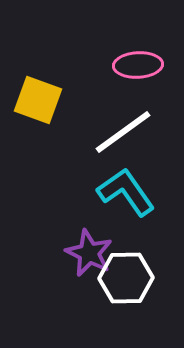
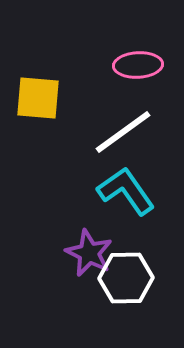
yellow square: moved 2 px up; rotated 15 degrees counterclockwise
cyan L-shape: moved 1 px up
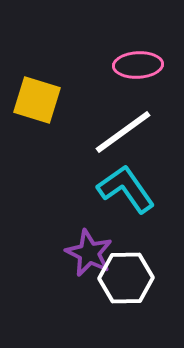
yellow square: moved 1 px left, 2 px down; rotated 12 degrees clockwise
cyan L-shape: moved 2 px up
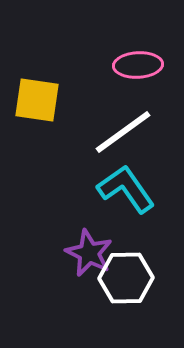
yellow square: rotated 9 degrees counterclockwise
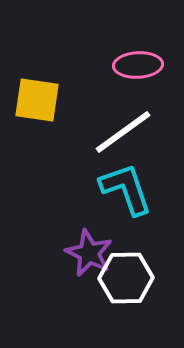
cyan L-shape: rotated 16 degrees clockwise
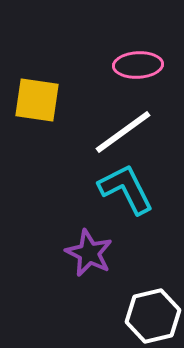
cyan L-shape: rotated 8 degrees counterclockwise
white hexagon: moved 27 px right, 38 px down; rotated 12 degrees counterclockwise
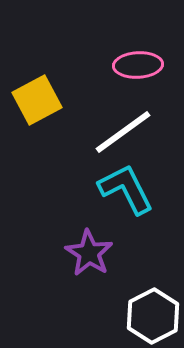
yellow square: rotated 36 degrees counterclockwise
purple star: rotated 6 degrees clockwise
white hexagon: rotated 14 degrees counterclockwise
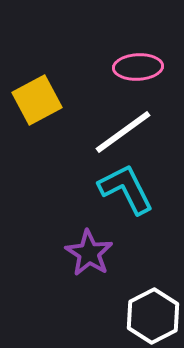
pink ellipse: moved 2 px down
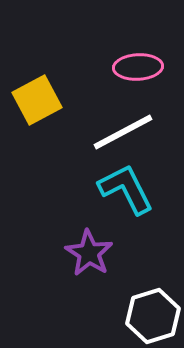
white line: rotated 8 degrees clockwise
white hexagon: rotated 10 degrees clockwise
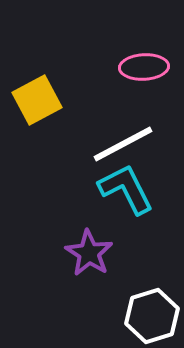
pink ellipse: moved 6 px right
white line: moved 12 px down
white hexagon: moved 1 px left
